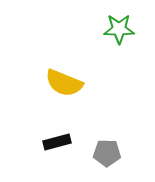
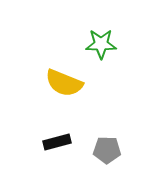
green star: moved 18 px left, 15 px down
gray pentagon: moved 3 px up
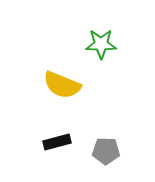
yellow semicircle: moved 2 px left, 2 px down
gray pentagon: moved 1 px left, 1 px down
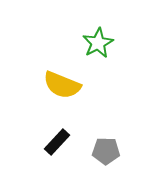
green star: moved 3 px left, 1 px up; rotated 28 degrees counterclockwise
black rectangle: rotated 32 degrees counterclockwise
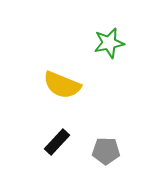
green star: moved 11 px right; rotated 16 degrees clockwise
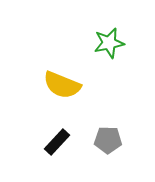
gray pentagon: moved 2 px right, 11 px up
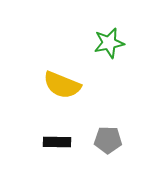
black rectangle: rotated 48 degrees clockwise
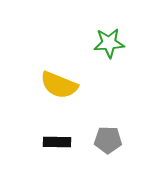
green star: rotated 8 degrees clockwise
yellow semicircle: moved 3 px left
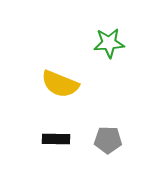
yellow semicircle: moved 1 px right, 1 px up
black rectangle: moved 1 px left, 3 px up
